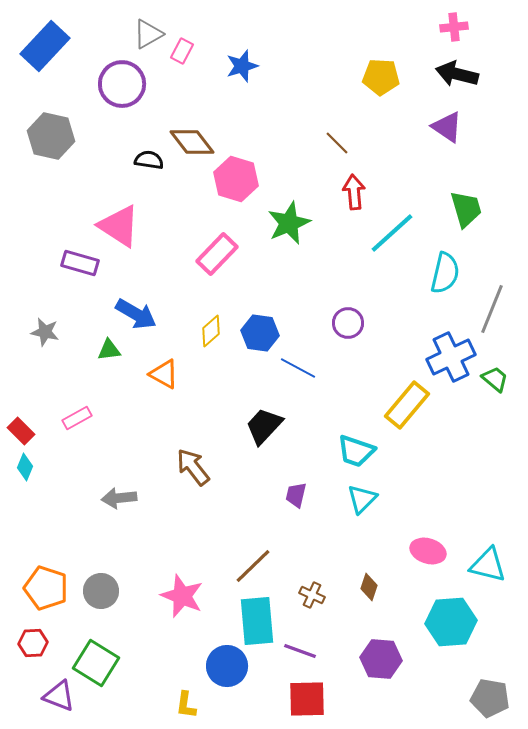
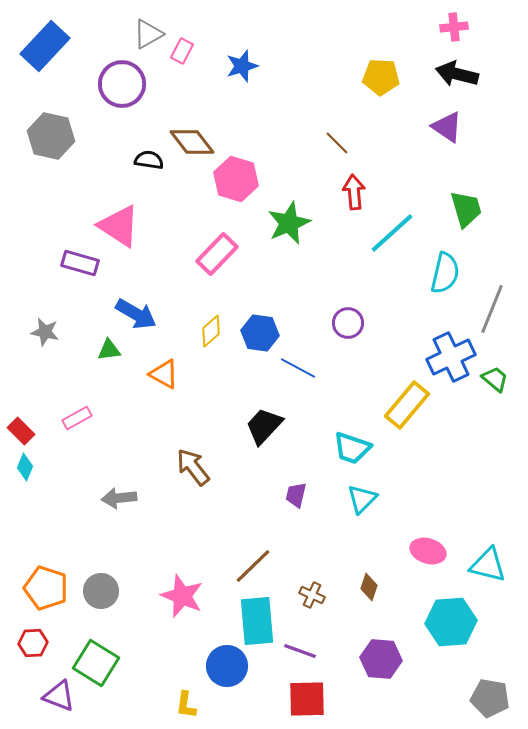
cyan trapezoid at (356, 451): moved 4 px left, 3 px up
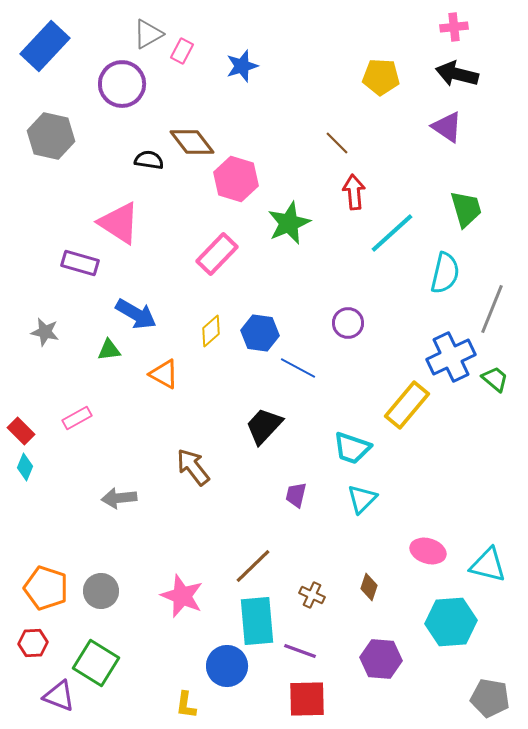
pink triangle at (119, 226): moved 3 px up
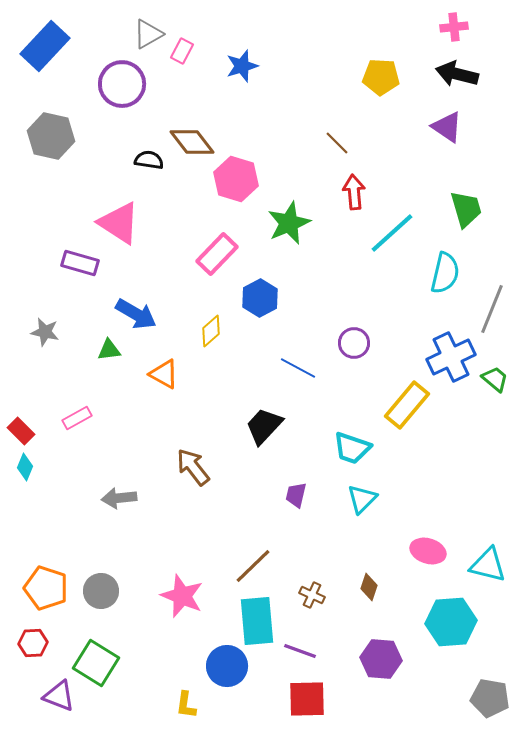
purple circle at (348, 323): moved 6 px right, 20 px down
blue hexagon at (260, 333): moved 35 px up; rotated 24 degrees clockwise
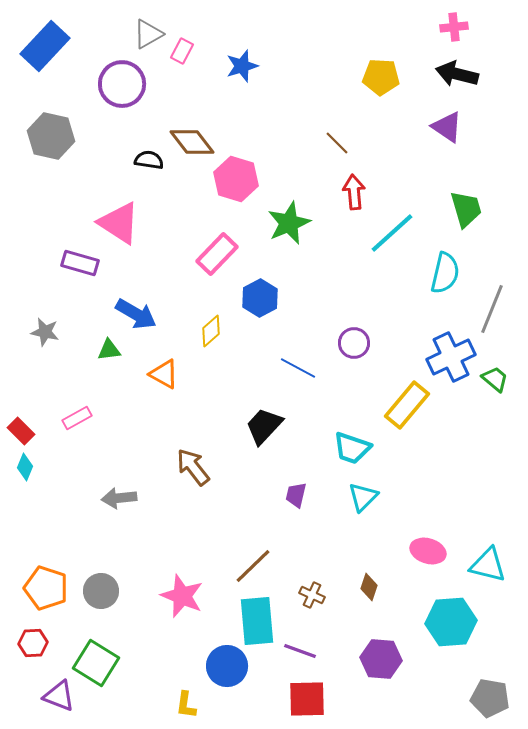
cyan triangle at (362, 499): moved 1 px right, 2 px up
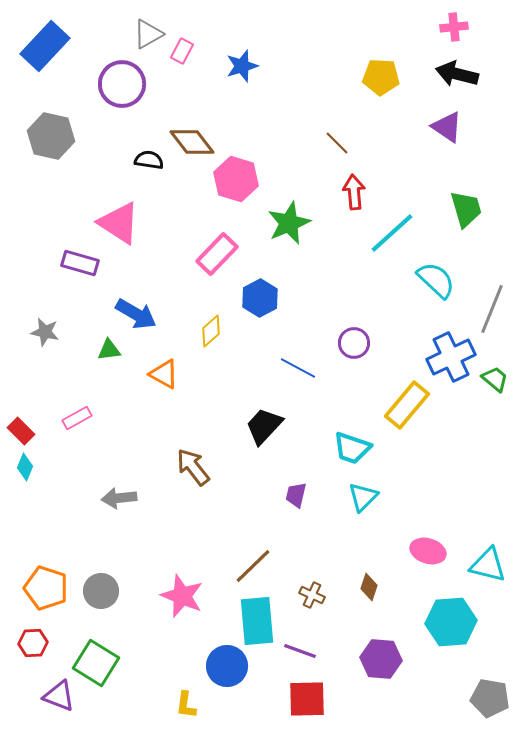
cyan semicircle at (445, 273): moved 9 px left, 7 px down; rotated 60 degrees counterclockwise
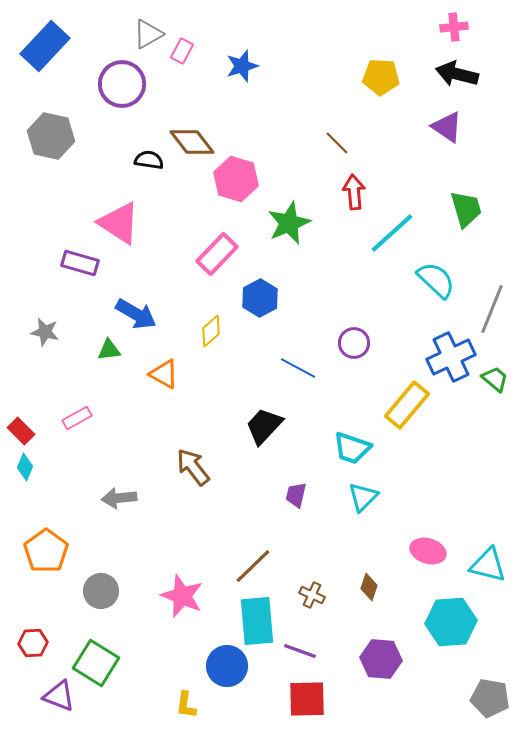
orange pentagon at (46, 588): moved 37 px up; rotated 18 degrees clockwise
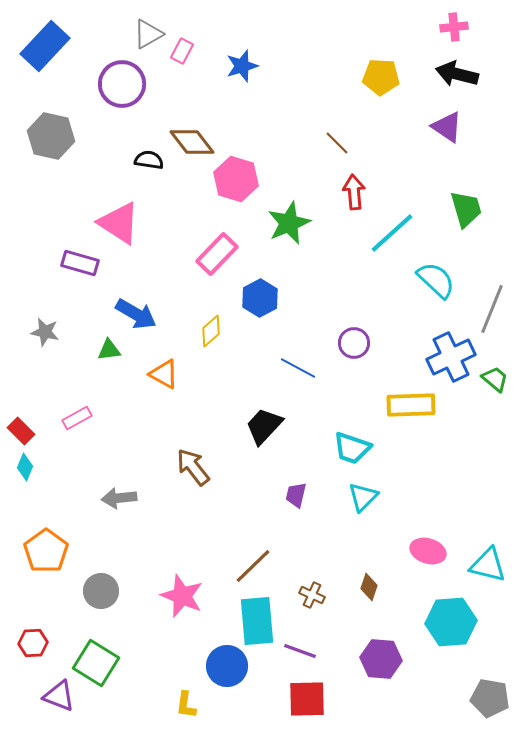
yellow rectangle at (407, 405): moved 4 px right; rotated 48 degrees clockwise
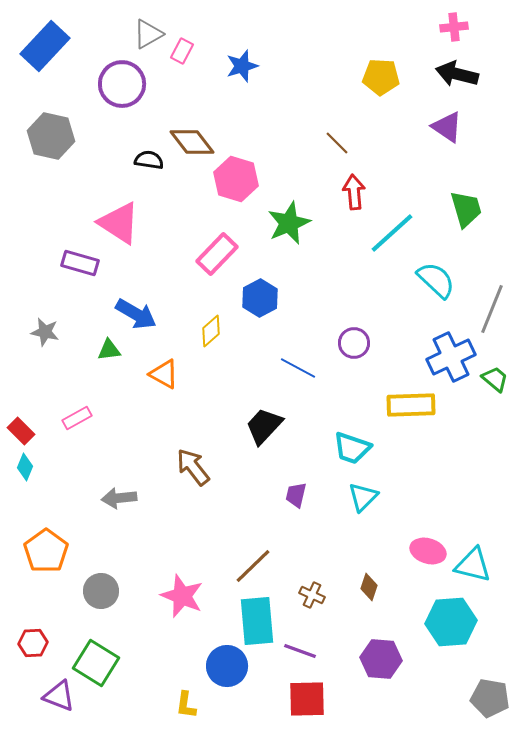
cyan triangle at (488, 565): moved 15 px left
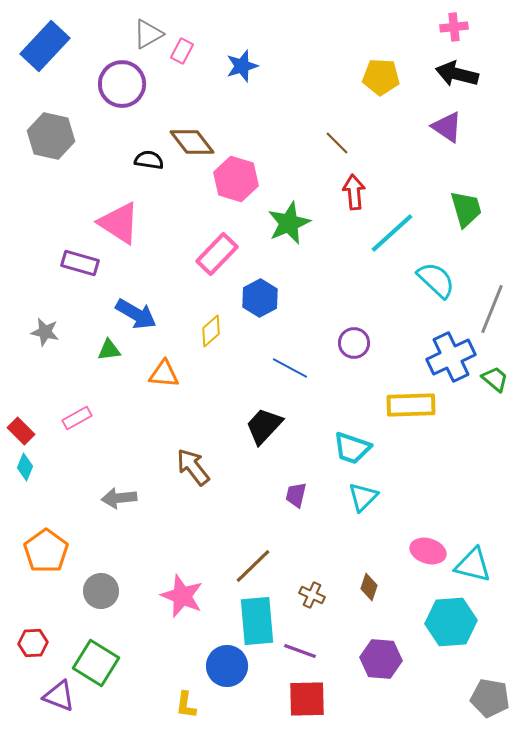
blue line at (298, 368): moved 8 px left
orange triangle at (164, 374): rotated 24 degrees counterclockwise
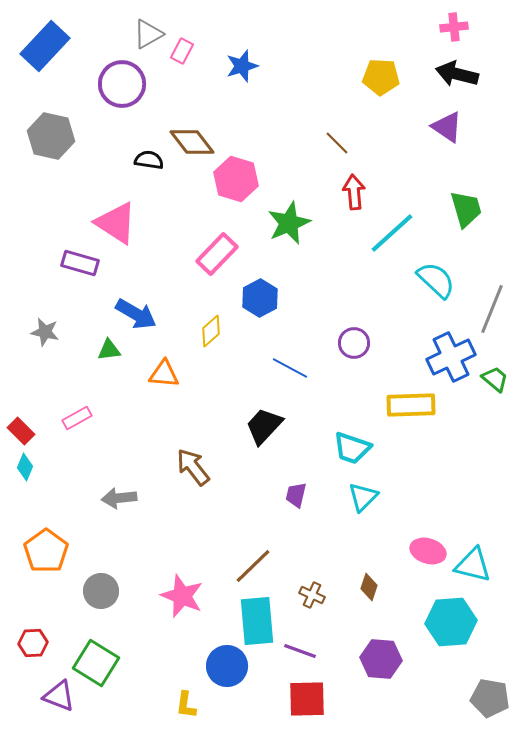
pink triangle at (119, 223): moved 3 px left
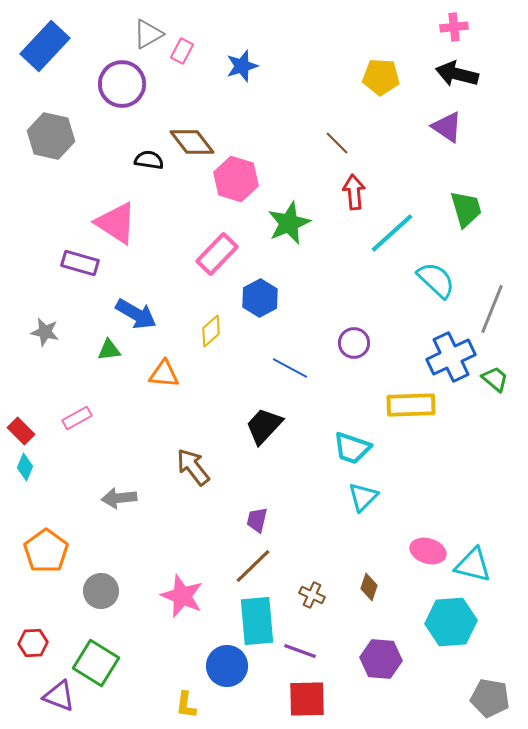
purple trapezoid at (296, 495): moved 39 px left, 25 px down
